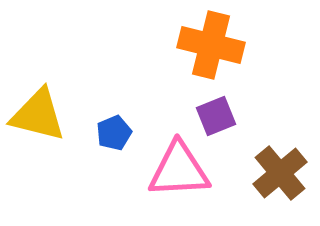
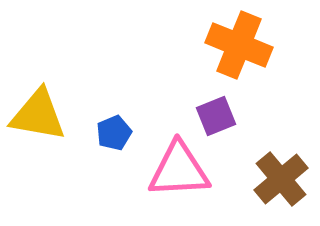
orange cross: moved 28 px right; rotated 8 degrees clockwise
yellow triangle: rotated 4 degrees counterclockwise
brown cross: moved 1 px right, 6 px down
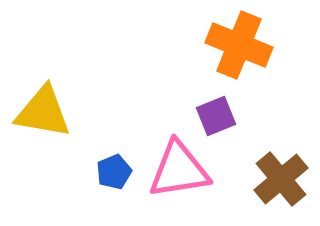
yellow triangle: moved 5 px right, 3 px up
blue pentagon: moved 39 px down
pink triangle: rotated 6 degrees counterclockwise
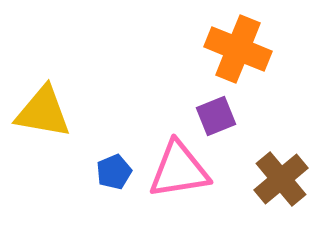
orange cross: moved 1 px left, 4 px down
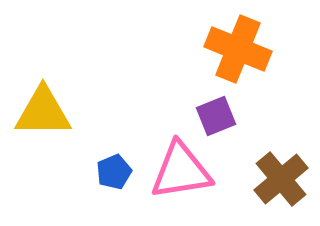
yellow triangle: rotated 10 degrees counterclockwise
pink triangle: moved 2 px right, 1 px down
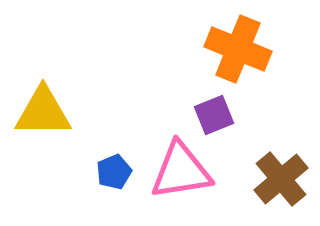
purple square: moved 2 px left, 1 px up
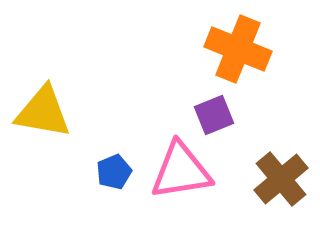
yellow triangle: rotated 10 degrees clockwise
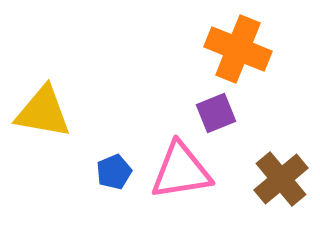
purple square: moved 2 px right, 2 px up
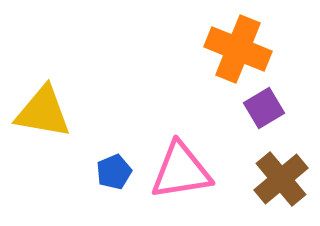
purple square: moved 48 px right, 5 px up; rotated 9 degrees counterclockwise
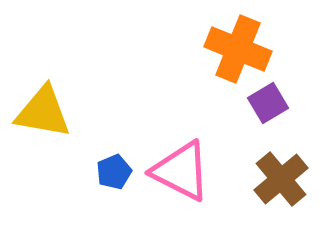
purple square: moved 4 px right, 5 px up
pink triangle: rotated 36 degrees clockwise
